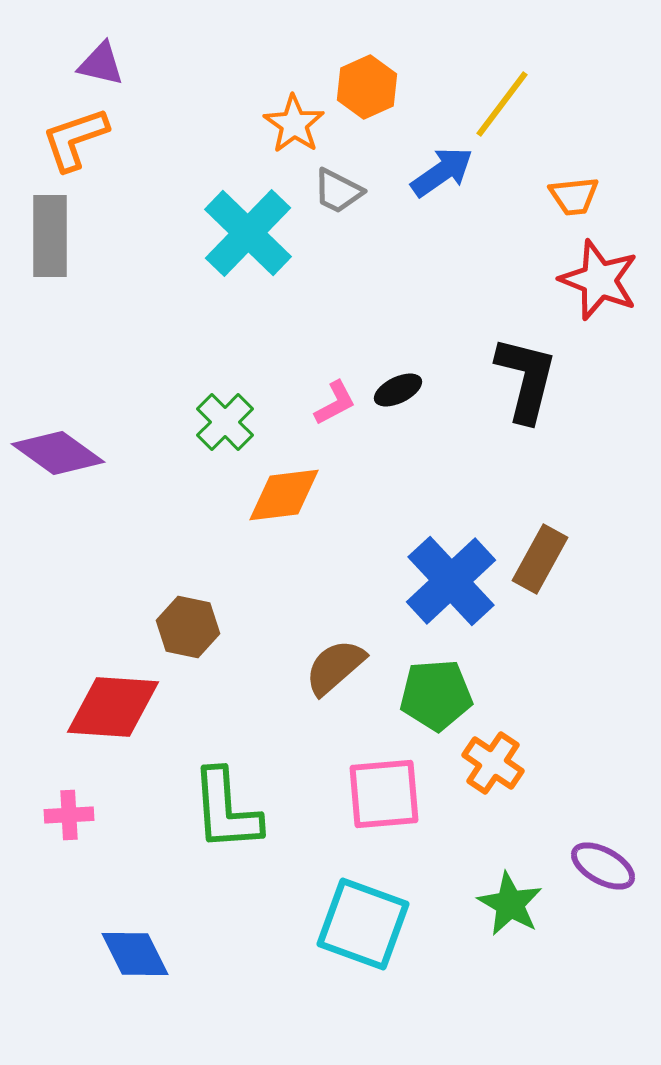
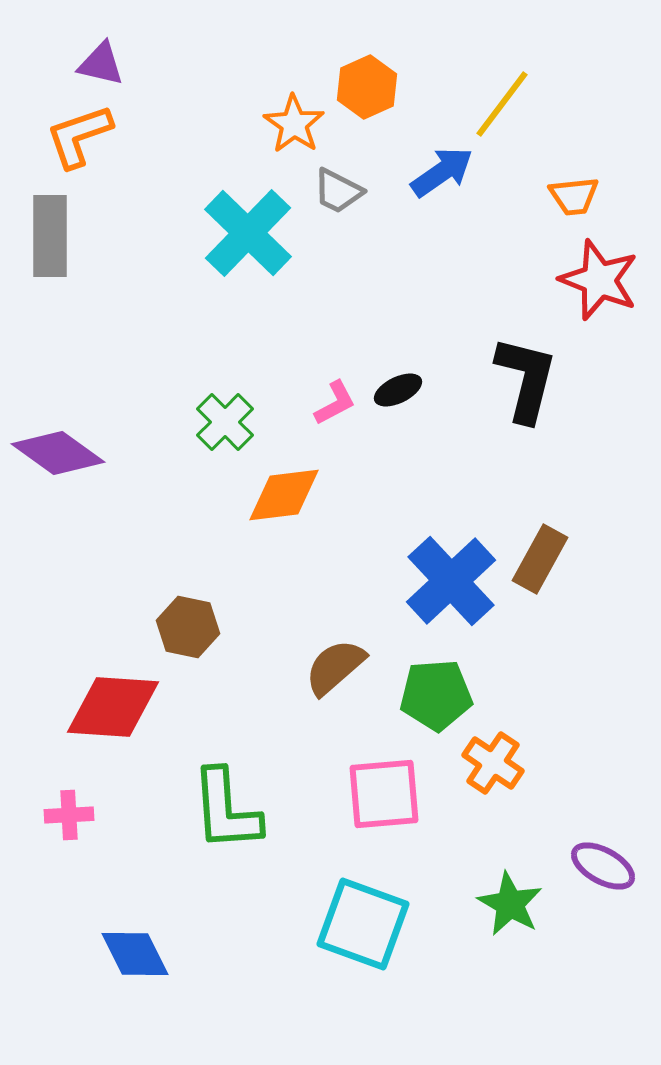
orange L-shape: moved 4 px right, 3 px up
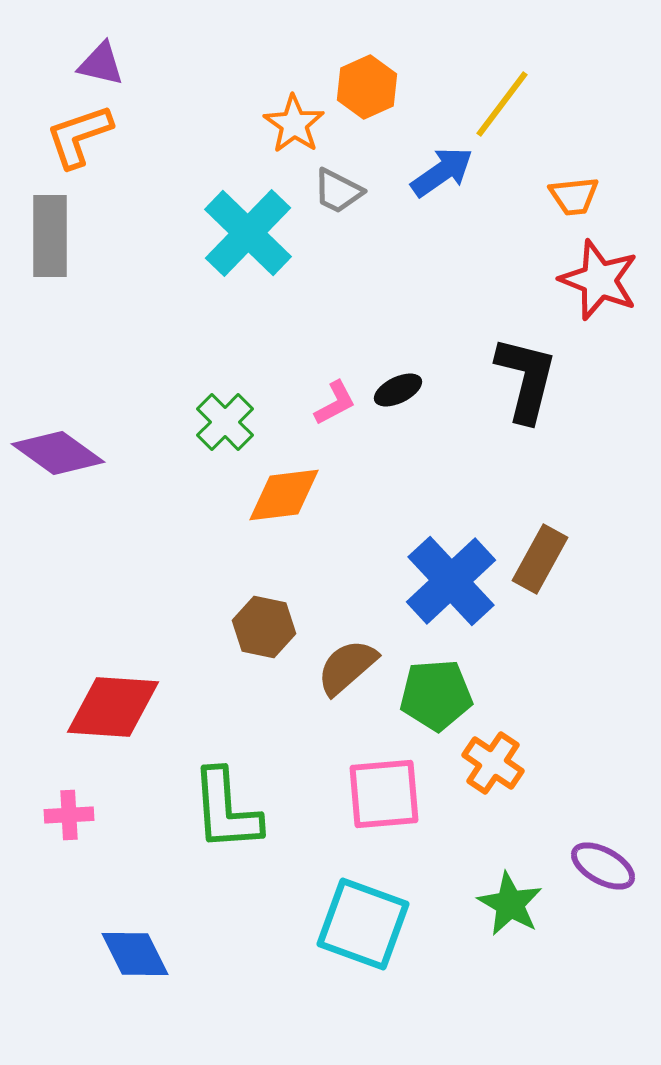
brown hexagon: moved 76 px right
brown semicircle: moved 12 px right
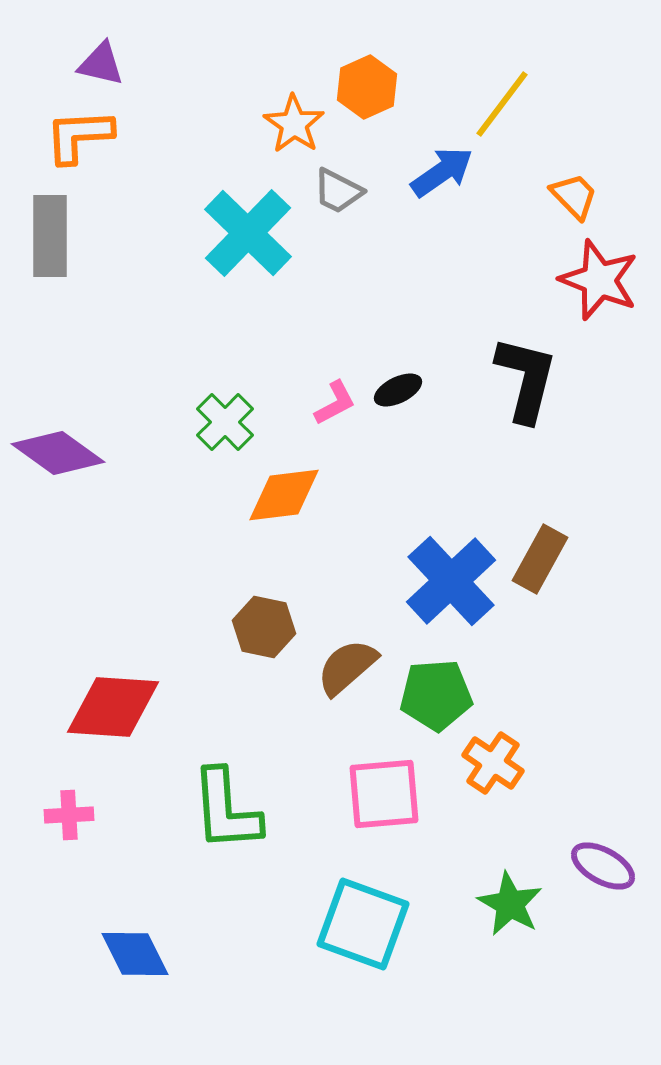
orange L-shape: rotated 16 degrees clockwise
orange trapezoid: rotated 128 degrees counterclockwise
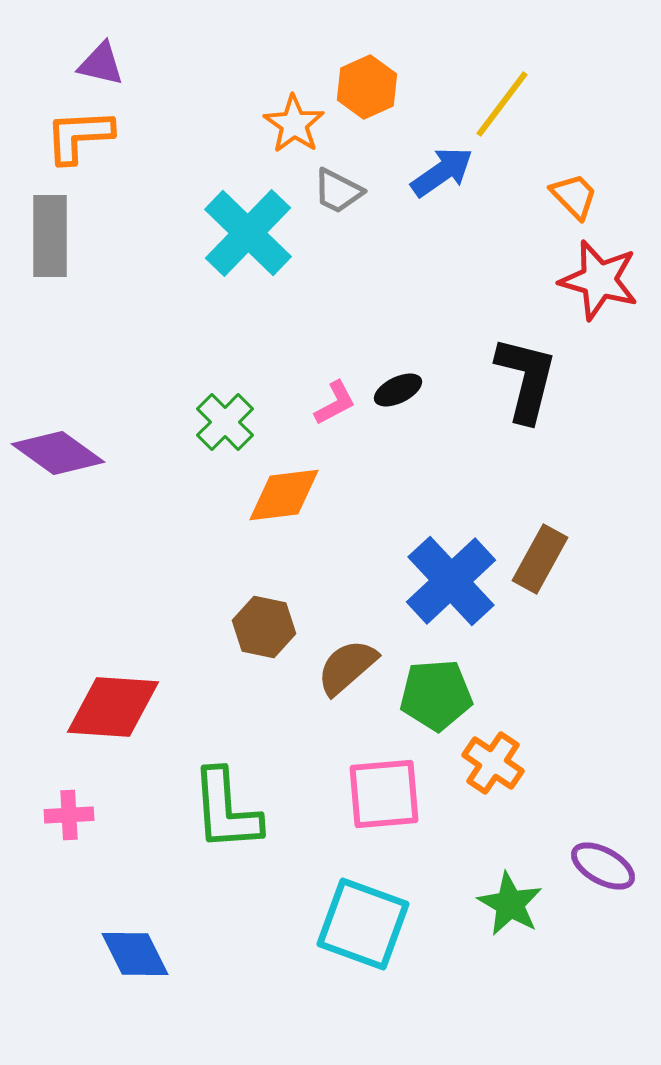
red star: rotated 6 degrees counterclockwise
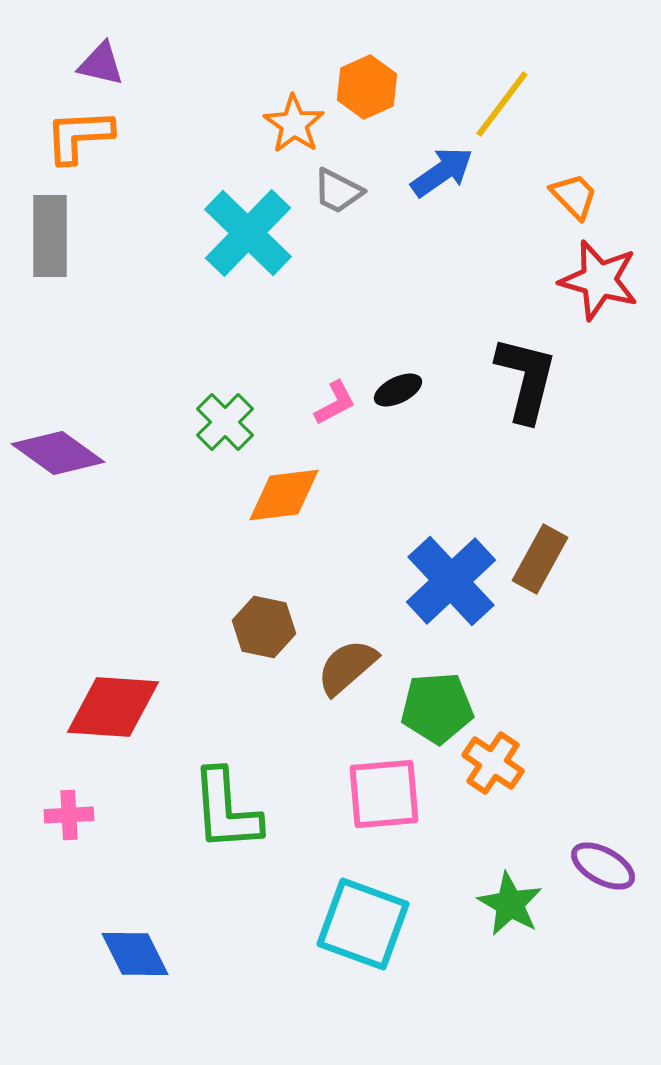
green pentagon: moved 1 px right, 13 px down
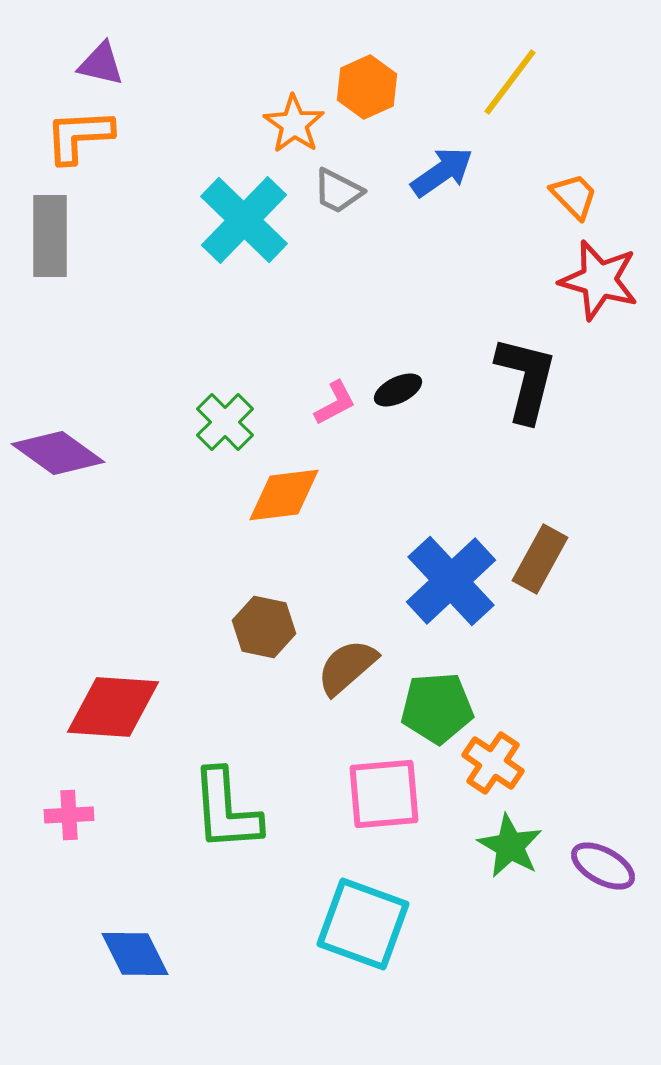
yellow line: moved 8 px right, 22 px up
cyan cross: moved 4 px left, 13 px up
green star: moved 58 px up
